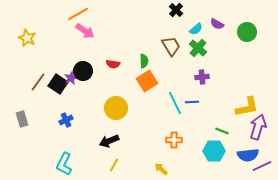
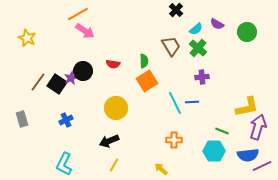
black square: moved 1 px left
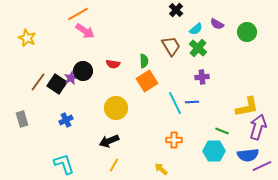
cyan L-shape: rotated 135 degrees clockwise
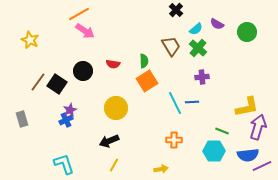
orange line: moved 1 px right
yellow star: moved 3 px right, 2 px down
purple star: moved 1 px left, 32 px down
yellow arrow: rotated 128 degrees clockwise
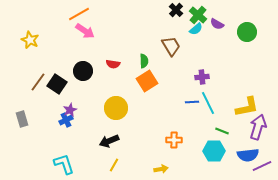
green cross: moved 33 px up
cyan line: moved 33 px right
